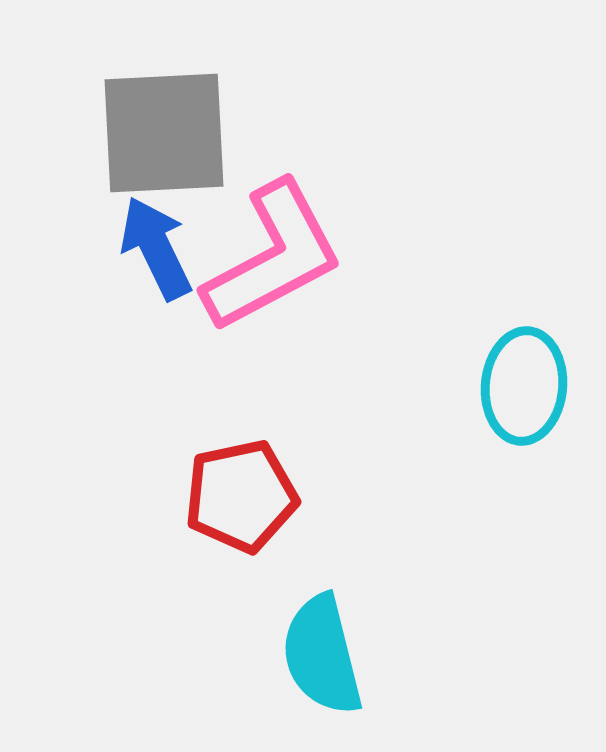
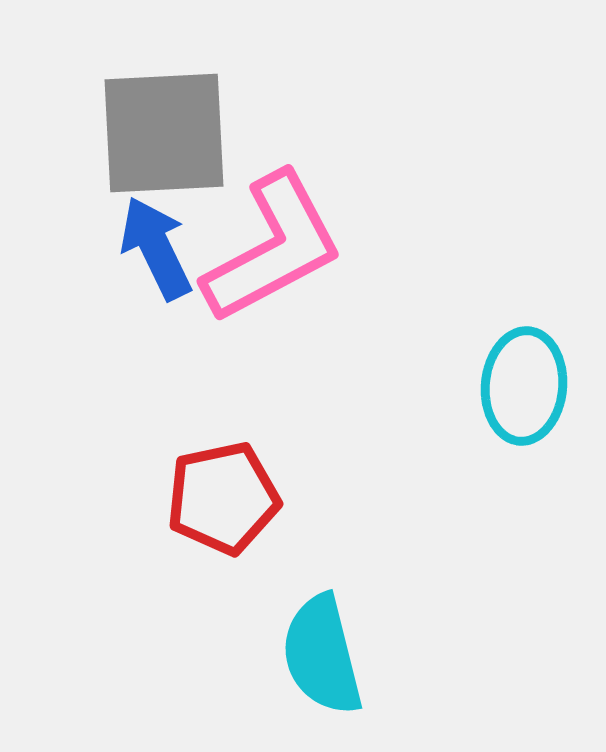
pink L-shape: moved 9 px up
red pentagon: moved 18 px left, 2 px down
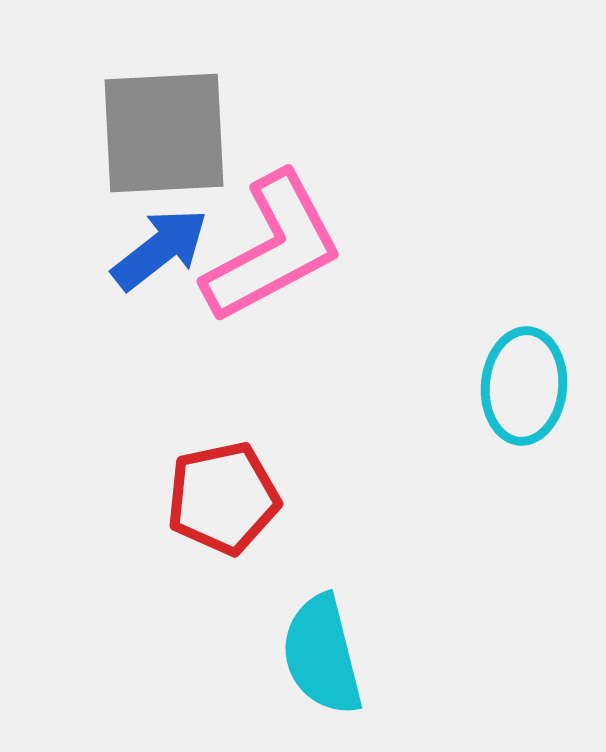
blue arrow: moved 4 px right, 1 px down; rotated 78 degrees clockwise
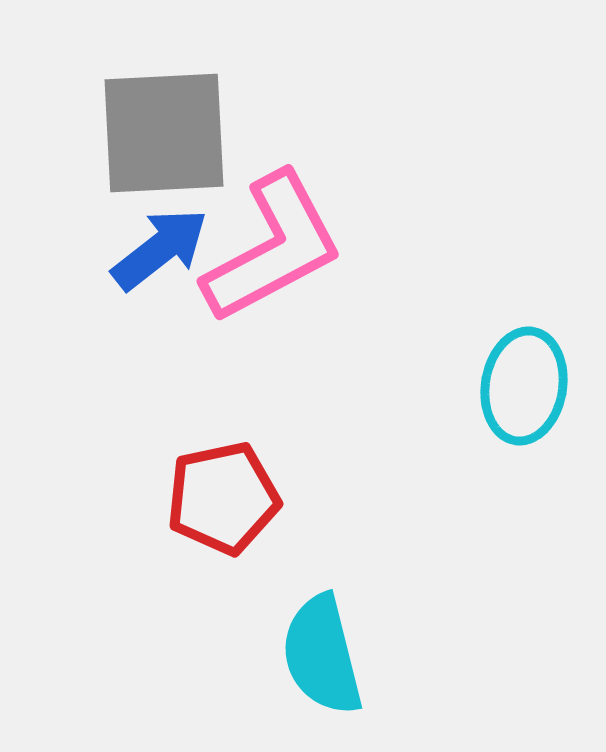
cyan ellipse: rotated 4 degrees clockwise
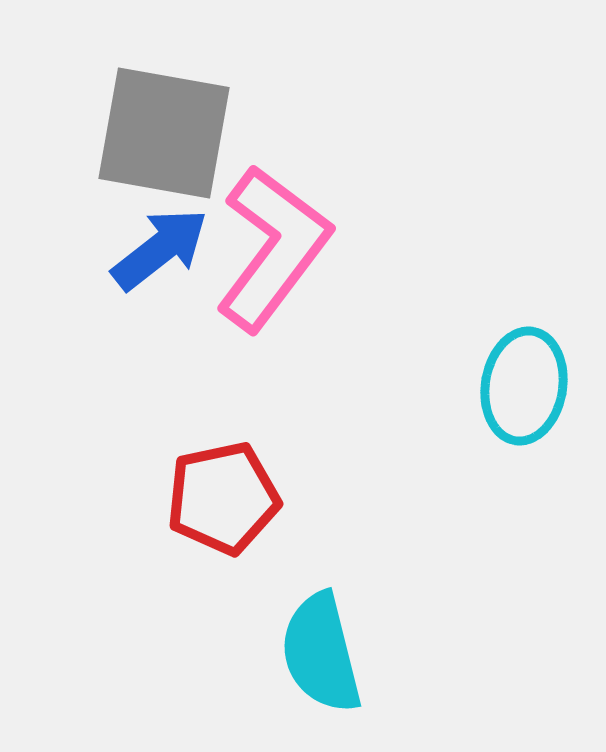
gray square: rotated 13 degrees clockwise
pink L-shape: rotated 25 degrees counterclockwise
cyan semicircle: moved 1 px left, 2 px up
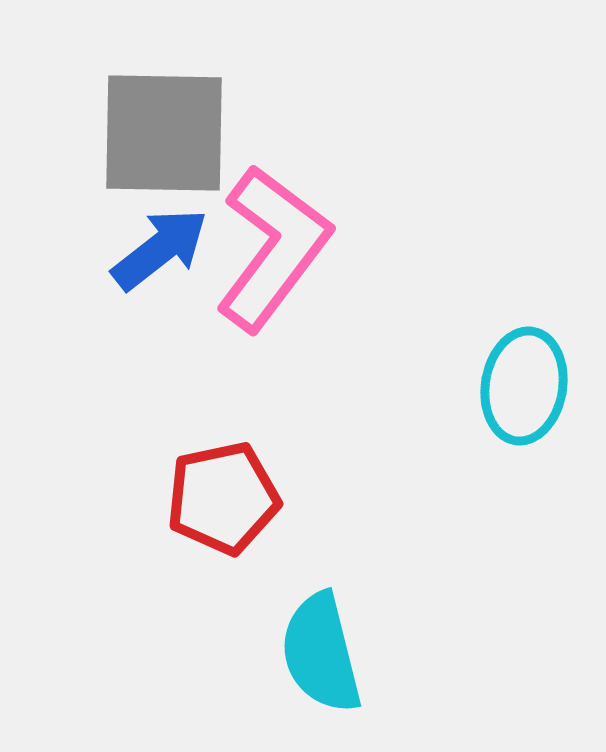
gray square: rotated 9 degrees counterclockwise
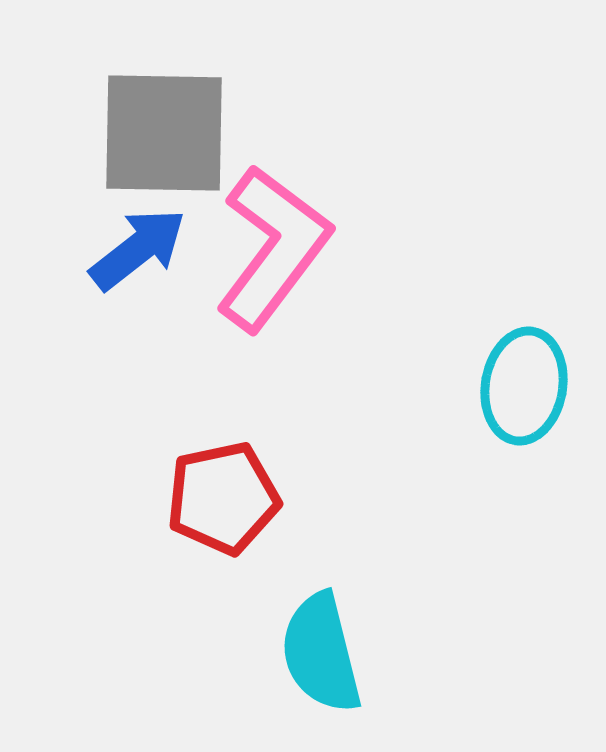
blue arrow: moved 22 px left
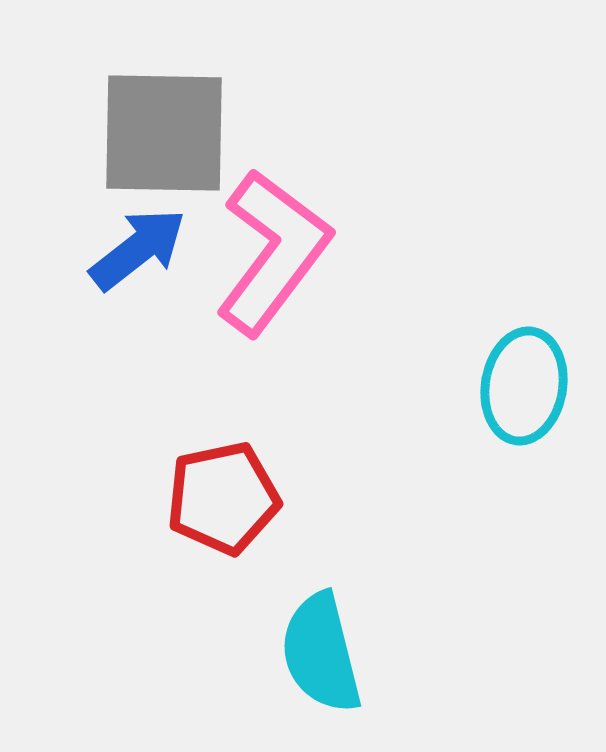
pink L-shape: moved 4 px down
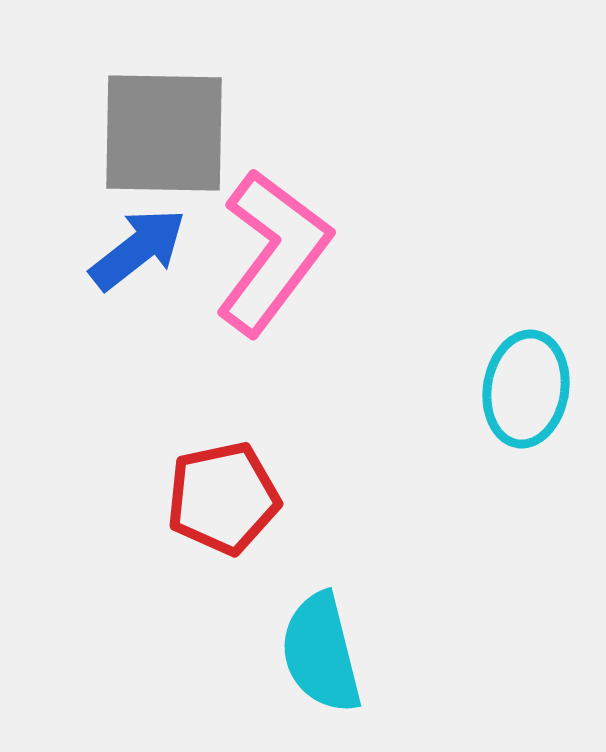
cyan ellipse: moved 2 px right, 3 px down
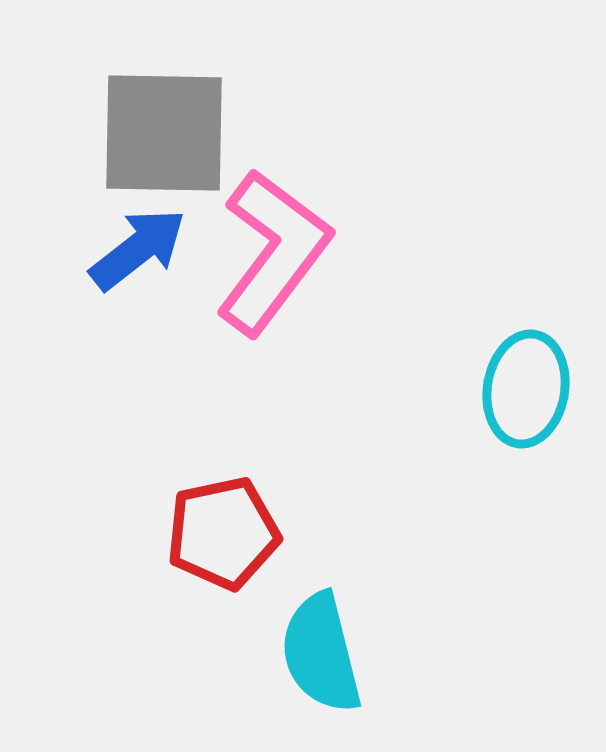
red pentagon: moved 35 px down
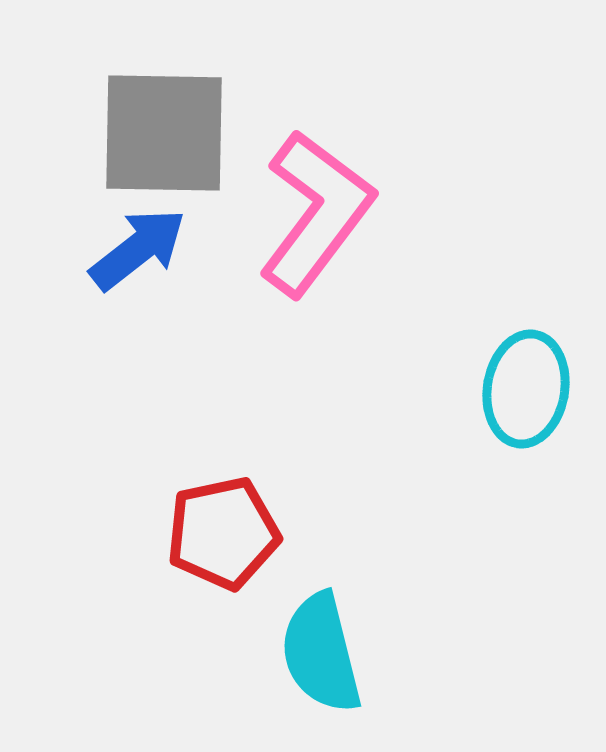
pink L-shape: moved 43 px right, 39 px up
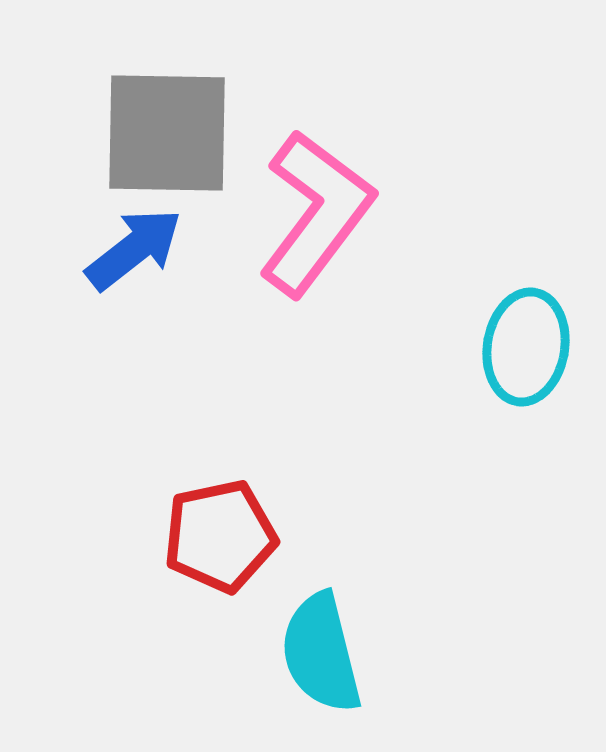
gray square: moved 3 px right
blue arrow: moved 4 px left
cyan ellipse: moved 42 px up
red pentagon: moved 3 px left, 3 px down
